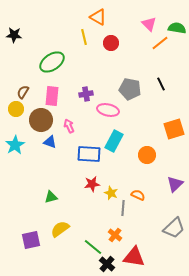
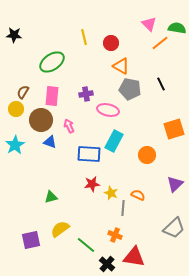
orange triangle: moved 23 px right, 49 px down
orange cross: rotated 16 degrees counterclockwise
green line: moved 7 px left, 2 px up
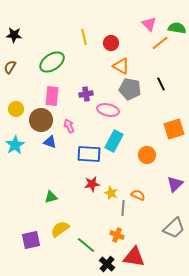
brown semicircle: moved 13 px left, 25 px up
orange cross: moved 2 px right
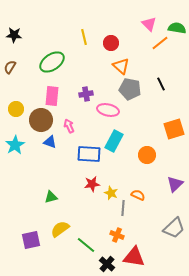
orange triangle: rotated 12 degrees clockwise
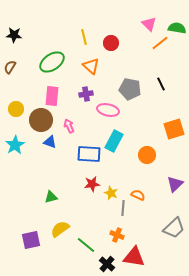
orange triangle: moved 30 px left
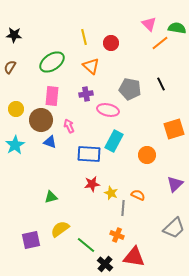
black cross: moved 2 px left
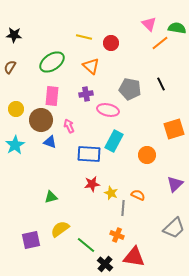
yellow line: rotated 63 degrees counterclockwise
